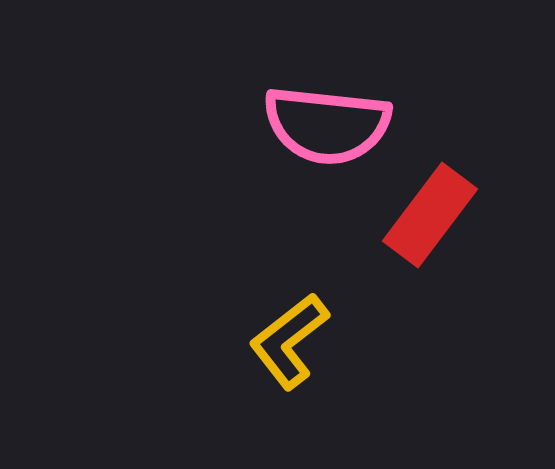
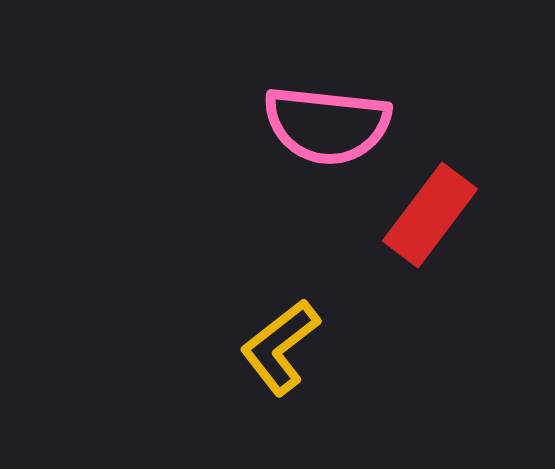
yellow L-shape: moved 9 px left, 6 px down
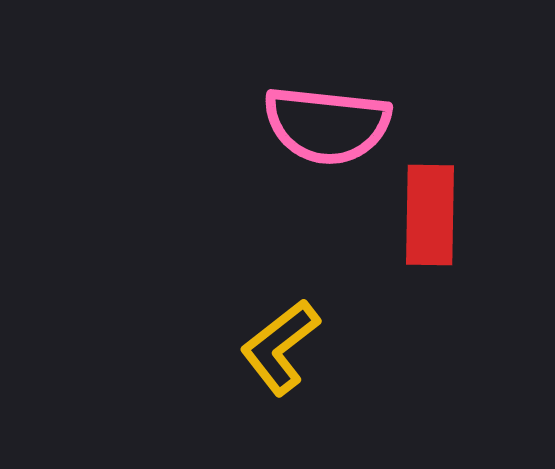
red rectangle: rotated 36 degrees counterclockwise
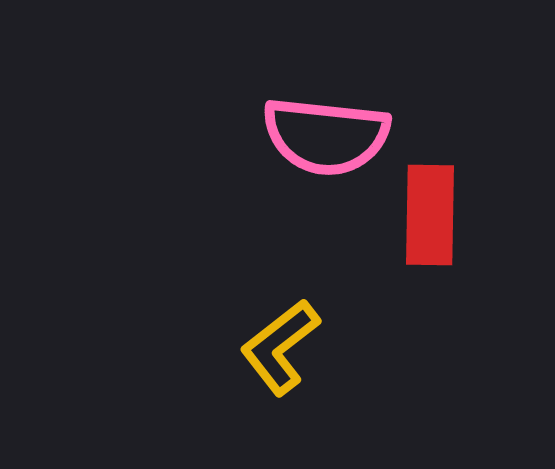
pink semicircle: moved 1 px left, 11 px down
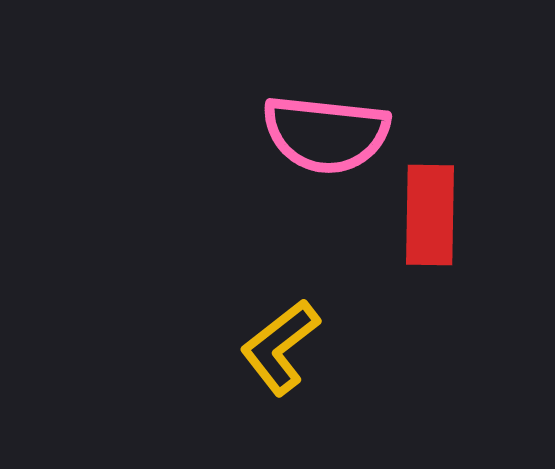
pink semicircle: moved 2 px up
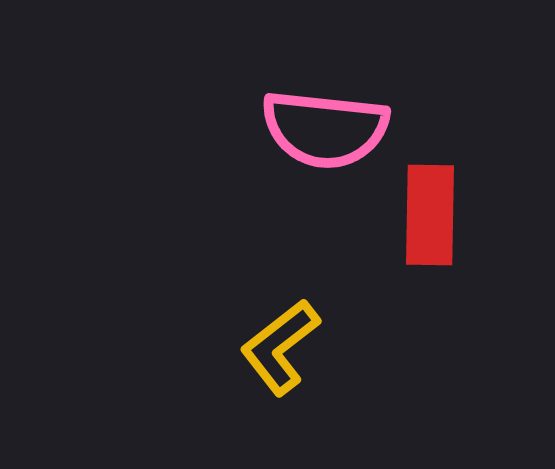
pink semicircle: moved 1 px left, 5 px up
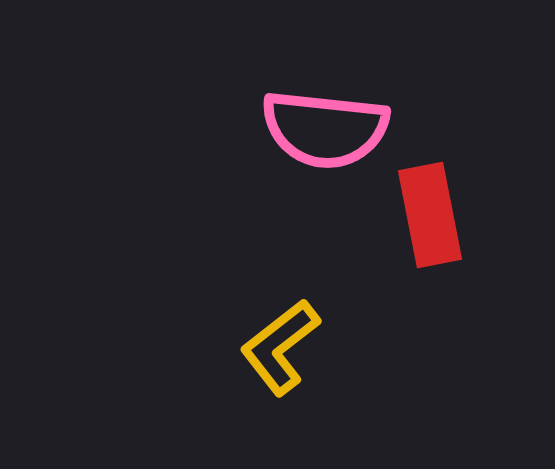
red rectangle: rotated 12 degrees counterclockwise
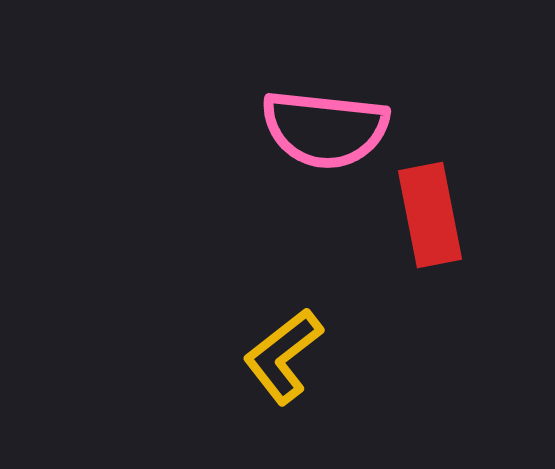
yellow L-shape: moved 3 px right, 9 px down
